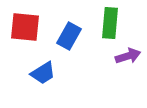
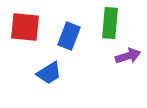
blue rectangle: rotated 8 degrees counterclockwise
blue trapezoid: moved 6 px right
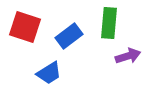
green rectangle: moved 1 px left
red square: rotated 12 degrees clockwise
blue rectangle: rotated 32 degrees clockwise
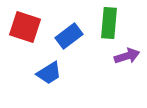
purple arrow: moved 1 px left
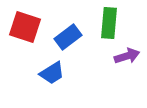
blue rectangle: moved 1 px left, 1 px down
blue trapezoid: moved 3 px right
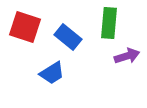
blue rectangle: rotated 76 degrees clockwise
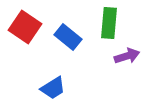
red square: rotated 16 degrees clockwise
blue trapezoid: moved 1 px right, 15 px down
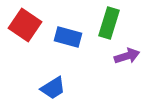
green rectangle: rotated 12 degrees clockwise
red square: moved 2 px up
blue rectangle: rotated 24 degrees counterclockwise
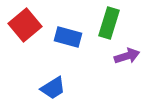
red square: rotated 16 degrees clockwise
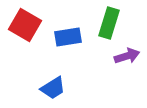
red square: rotated 20 degrees counterclockwise
blue rectangle: rotated 24 degrees counterclockwise
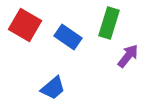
blue rectangle: rotated 44 degrees clockwise
purple arrow: moved 1 px right; rotated 35 degrees counterclockwise
blue trapezoid: rotated 8 degrees counterclockwise
